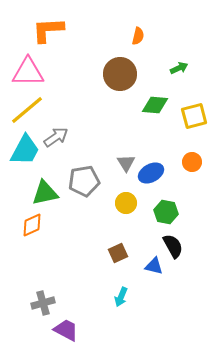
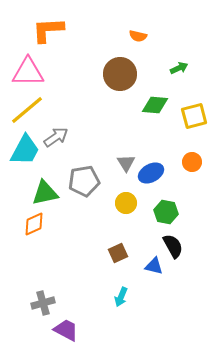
orange semicircle: rotated 90 degrees clockwise
orange diamond: moved 2 px right, 1 px up
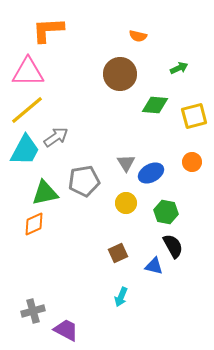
gray cross: moved 10 px left, 8 px down
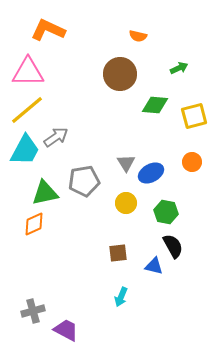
orange L-shape: rotated 28 degrees clockwise
brown square: rotated 18 degrees clockwise
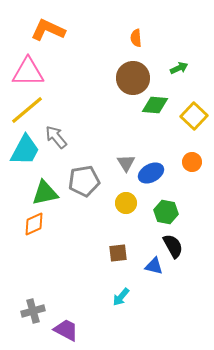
orange semicircle: moved 2 px left, 2 px down; rotated 72 degrees clockwise
brown circle: moved 13 px right, 4 px down
yellow square: rotated 32 degrees counterclockwise
gray arrow: rotated 95 degrees counterclockwise
cyan arrow: rotated 18 degrees clockwise
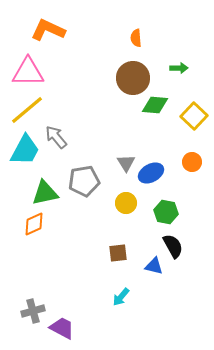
green arrow: rotated 24 degrees clockwise
purple trapezoid: moved 4 px left, 2 px up
